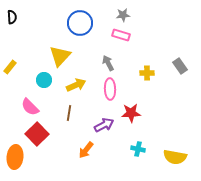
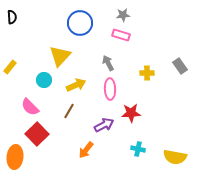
brown line: moved 2 px up; rotated 21 degrees clockwise
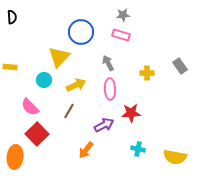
blue circle: moved 1 px right, 9 px down
yellow triangle: moved 1 px left, 1 px down
yellow rectangle: rotated 56 degrees clockwise
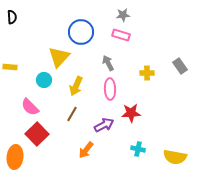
yellow arrow: moved 1 px down; rotated 138 degrees clockwise
brown line: moved 3 px right, 3 px down
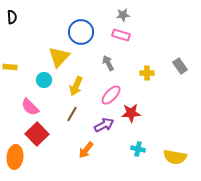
pink ellipse: moved 1 px right, 6 px down; rotated 45 degrees clockwise
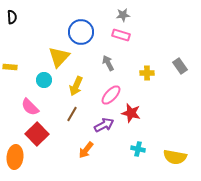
red star: rotated 18 degrees clockwise
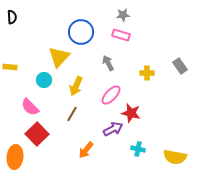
purple arrow: moved 9 px right, 4 px down
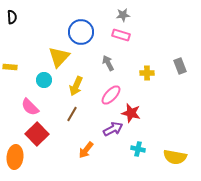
gray rectangle: rotated 14 degrees clockwise
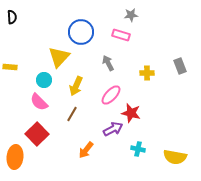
gray star: moved 8 px right
pink semicircle: moved 9 px right, 5 px up
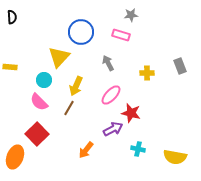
brown line: moved 3 px left, 6 px up
orange ellipse: rotated 15 degrees clockwise
